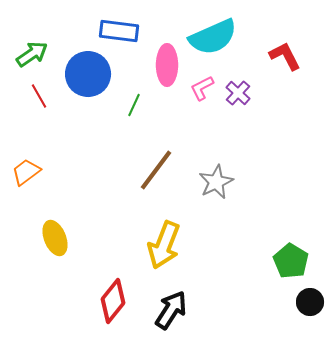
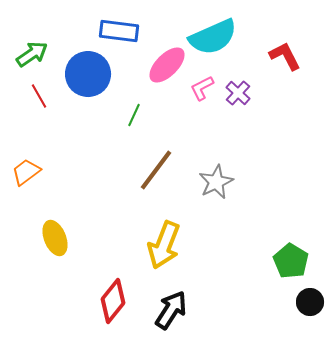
pink ellipse: rotated 45 degrees clockwise
green line: moved 10 px down
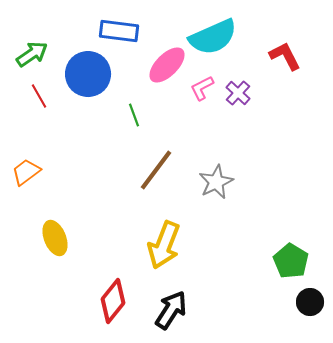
green line: rotated 45 degrees counterclockwise
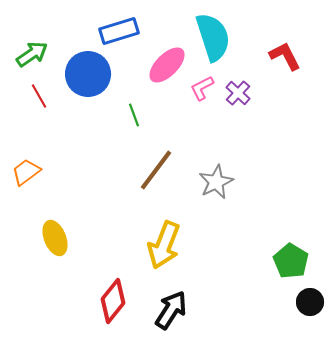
blue rectangle: rotated 24 degrees counterclockwise
cyan semicircle: rotated 84 degrees counterclockwise
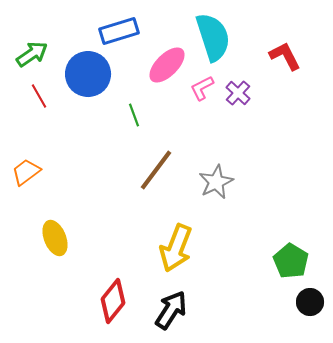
yellow arrow: moved 12 px right, 3 px down
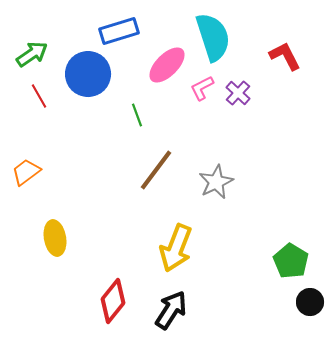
green line: moved 3 px right
yellow ellipse: rotated 12 degrees clockwise
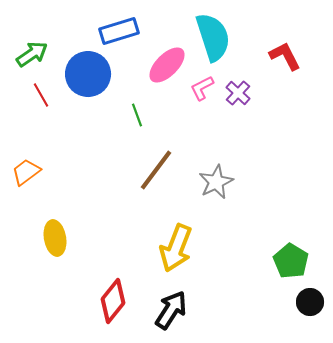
red line: moved 2 px right, 1 px up
